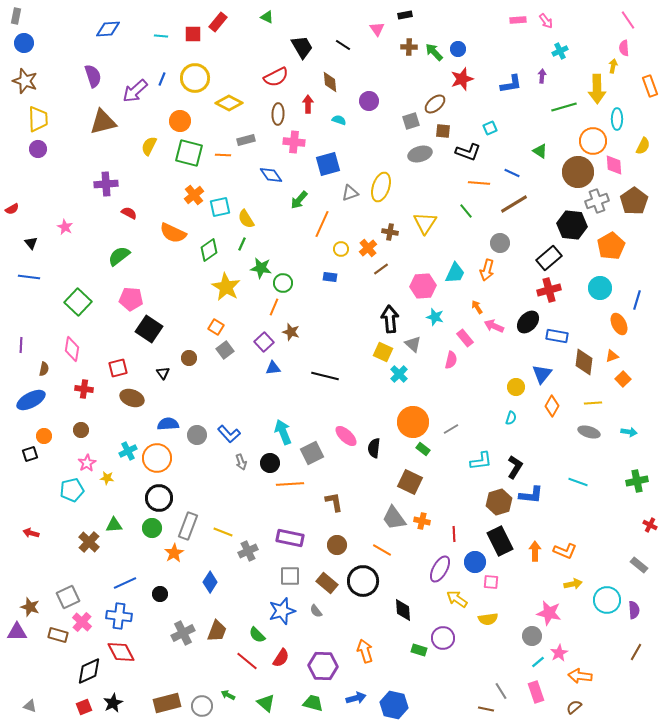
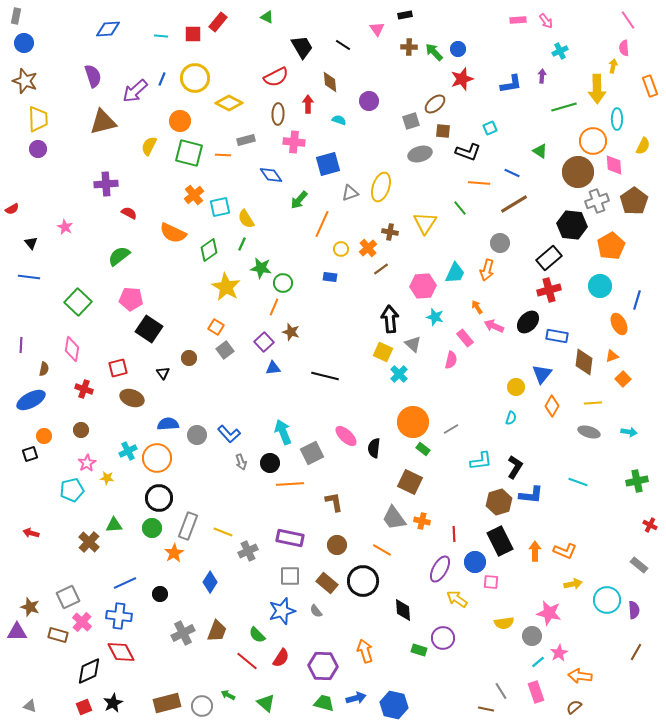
green line at (466, 211): moved 6 px left, 3 px up
cyan circle at (600, 288): moved 2 px up
red cross at (84, 389): rotated 12 degrees clockwise
yellow semicircle at (488, 619): moved 16 px right, 4 px down
green trapezoid at (313, 703): moved 11 px right
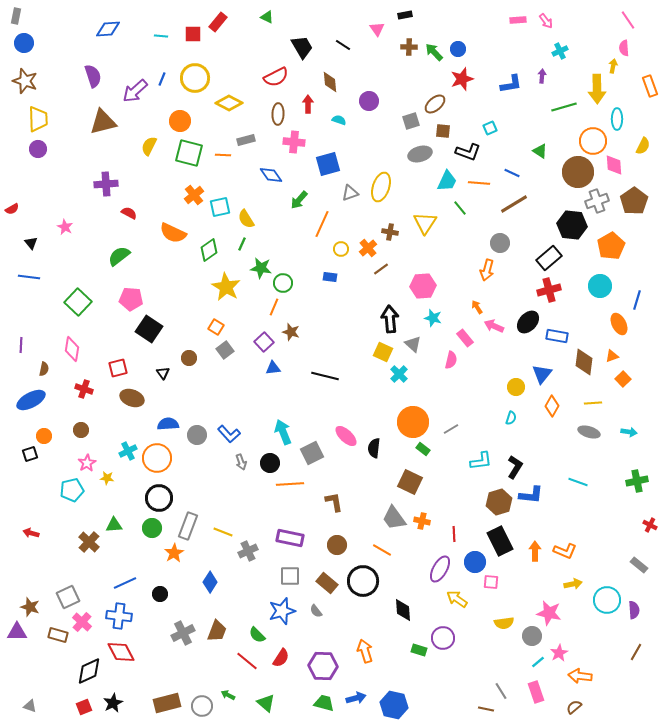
cyan trapezoid at (455, 273): moved 8 px left, 92 px up
cyan star at (435, 317): moved 2 px left, 1 px down
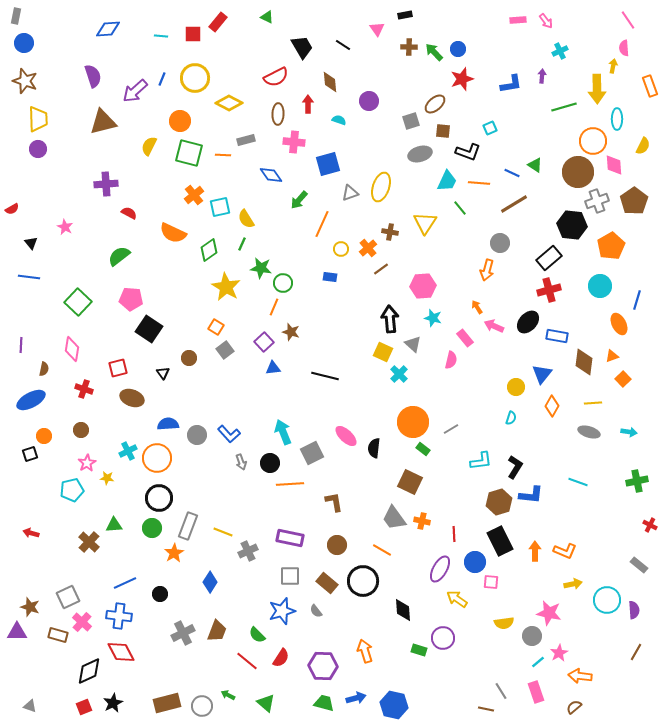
green triangle at (540, 151): moved 5 px left, 14 px down
